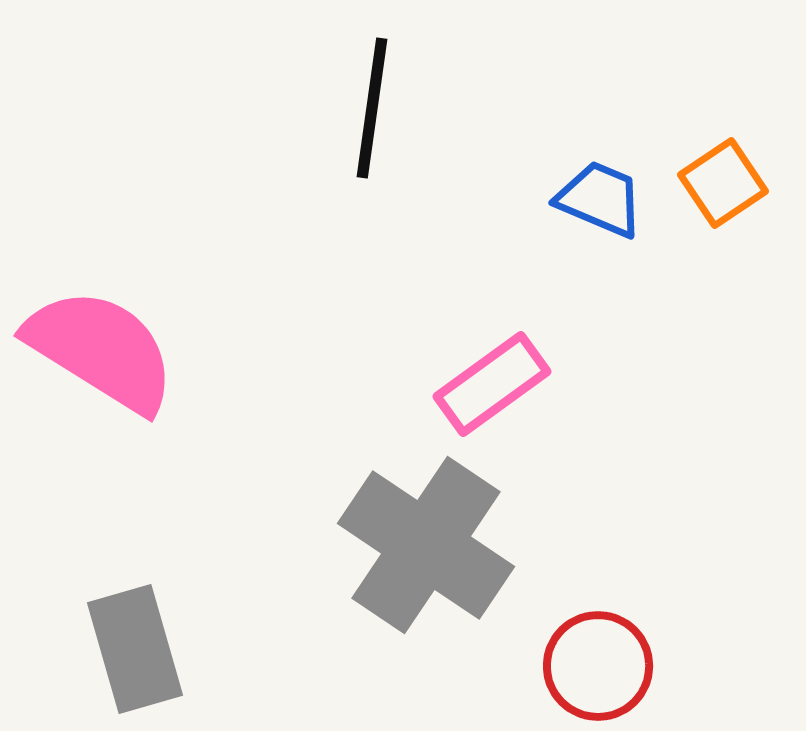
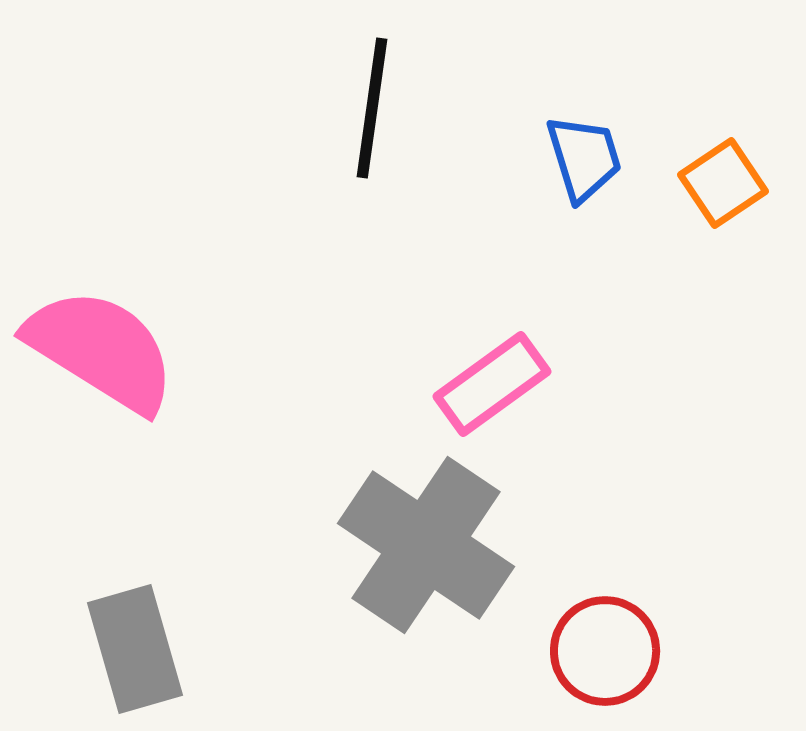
blue trapezoid: moved 16 px left, 41 px up; rotated 50 degrees clockwise
red circle: moved 7 px right, 15 px up
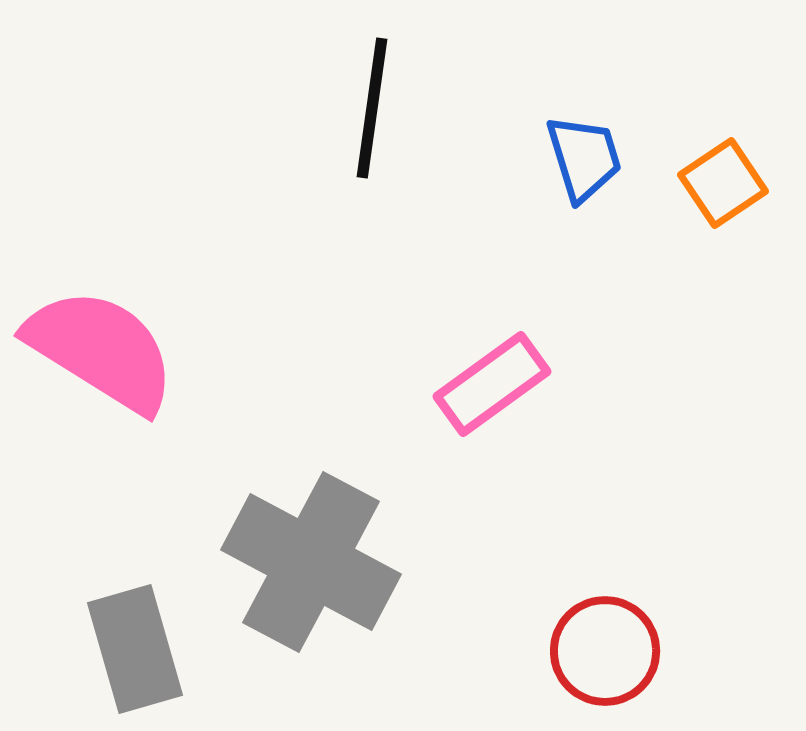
gray cross: moved 115 px left, 17 px down; rotated 6 degrees counterclockwise
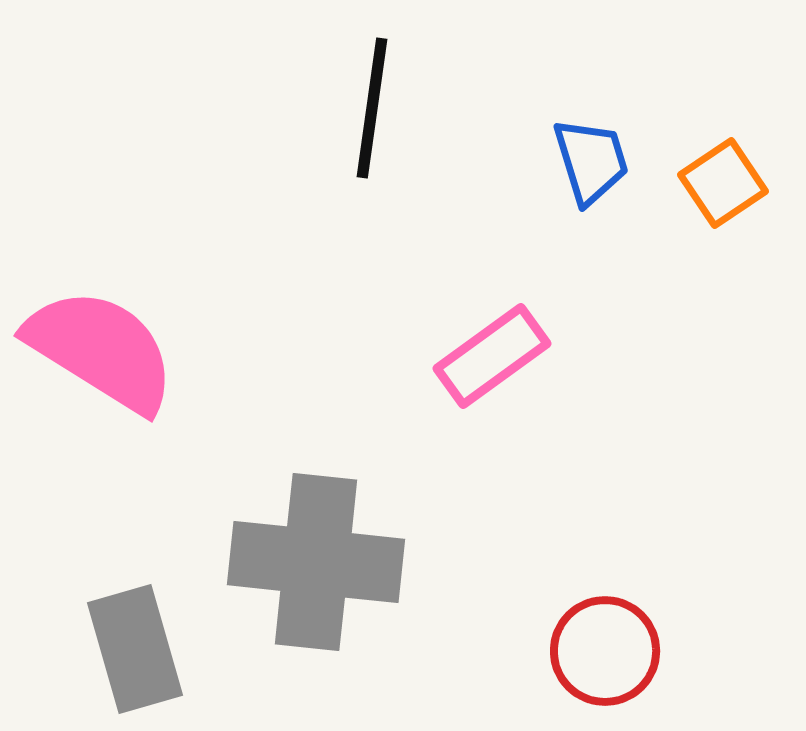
blue trapezoid: moved 7 px right, 3 px down
pink rectangle: moved 28 px up
gray cross: moved 5 px right; rotated 22 degrees counterclockwise
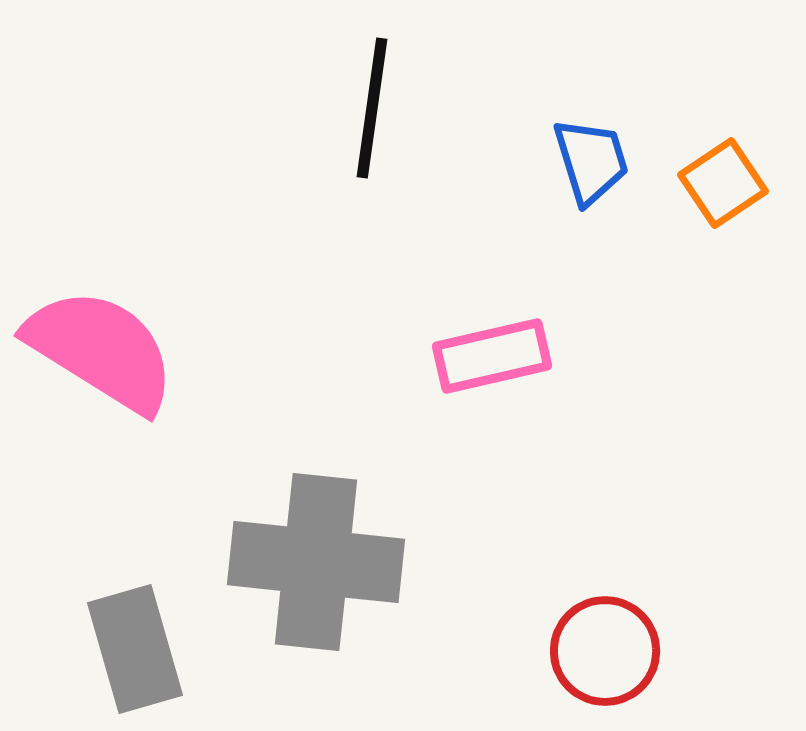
pink rectangle: rotated 23 degrees clockwise
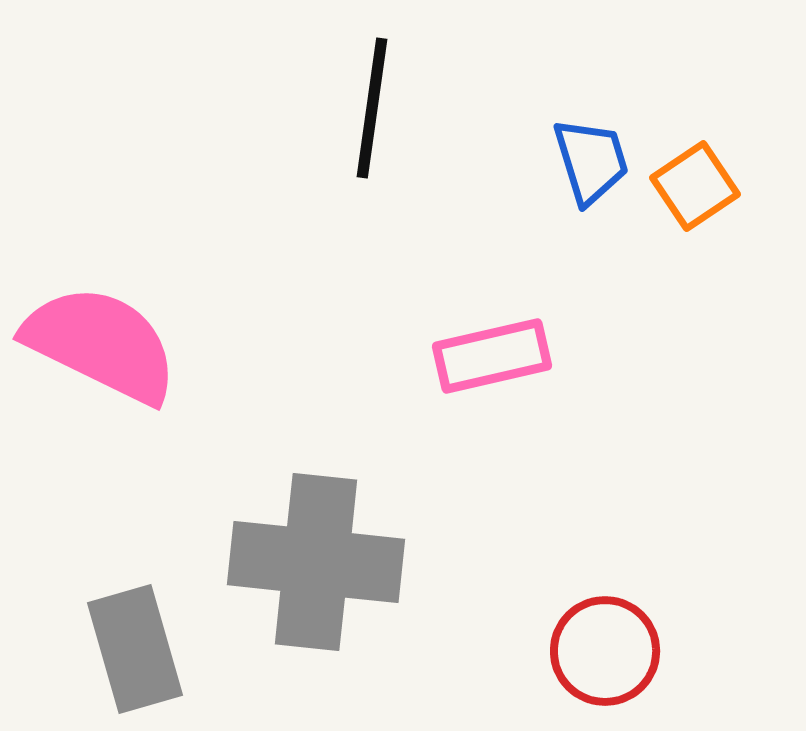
orange square: moved 28 px left, 3 px down
pink semicircle: moved 6 px up; rotated 6 degrees counterclockwise
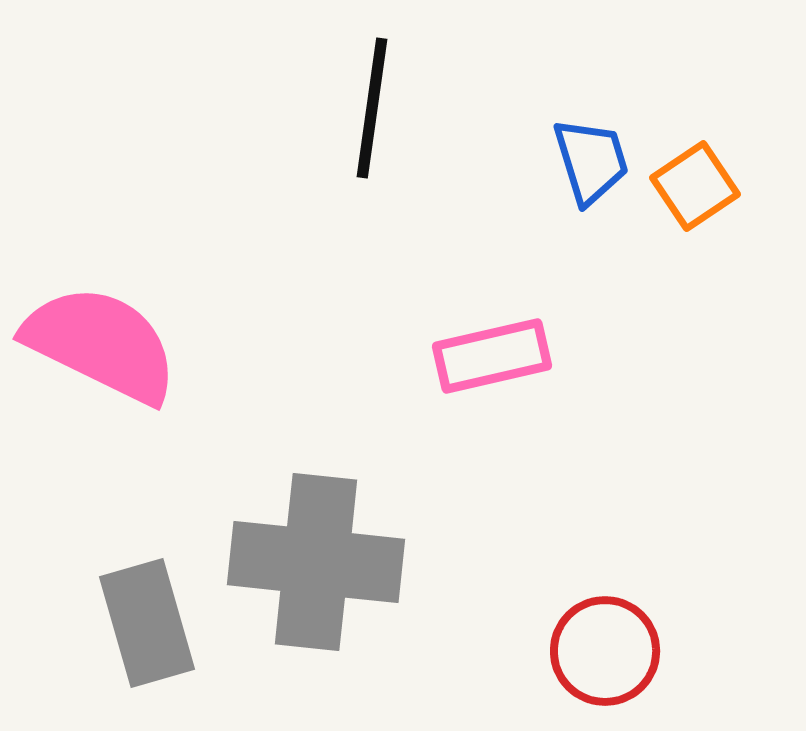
gray rectangle: moved 12 px right, 26 px up
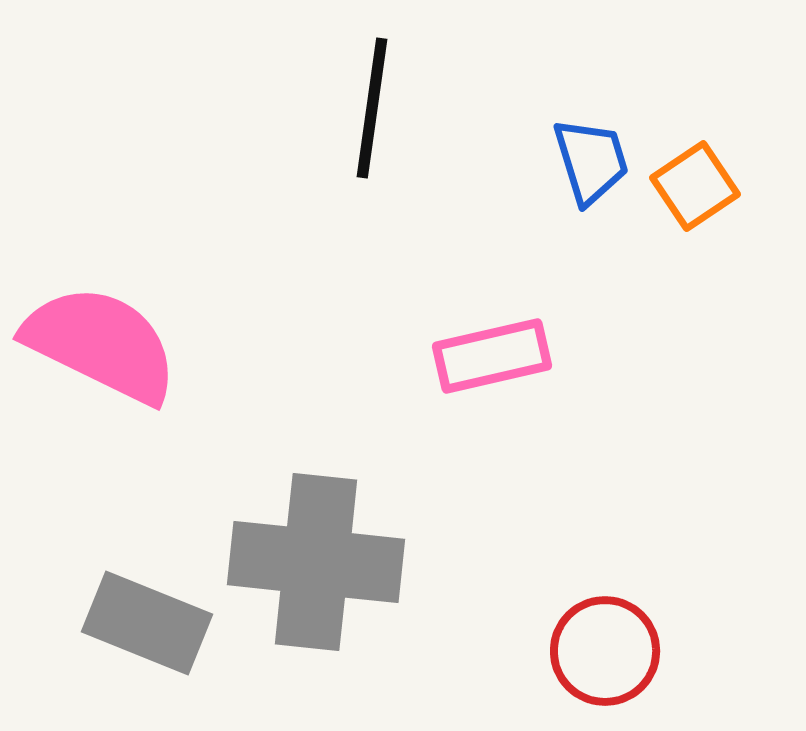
gray rectangle: rotated 52 degrees counterclockwise
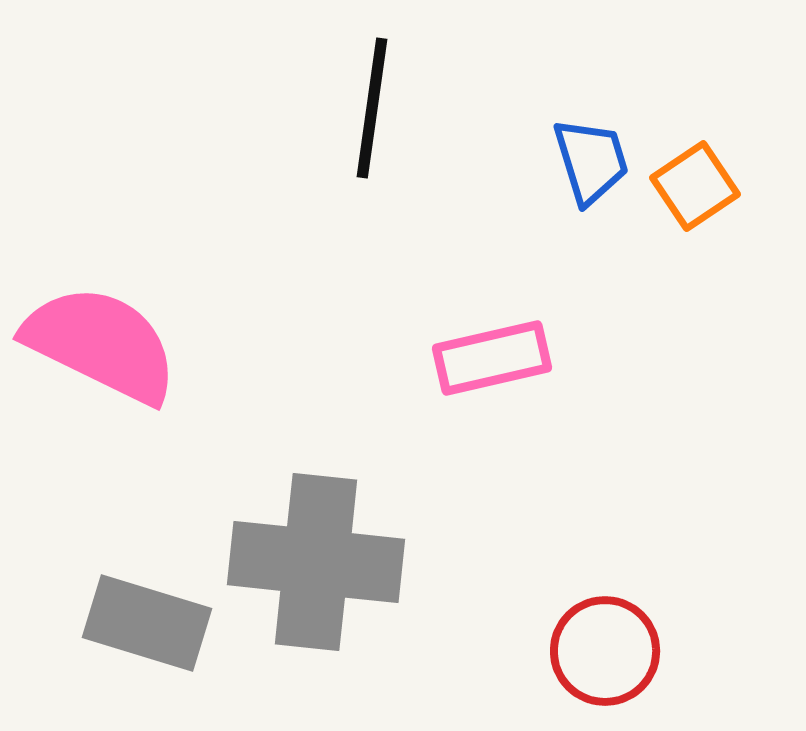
pink rectangle: moved 2 px down
gray rectangle: rotated 5 degrees counterclockwise
